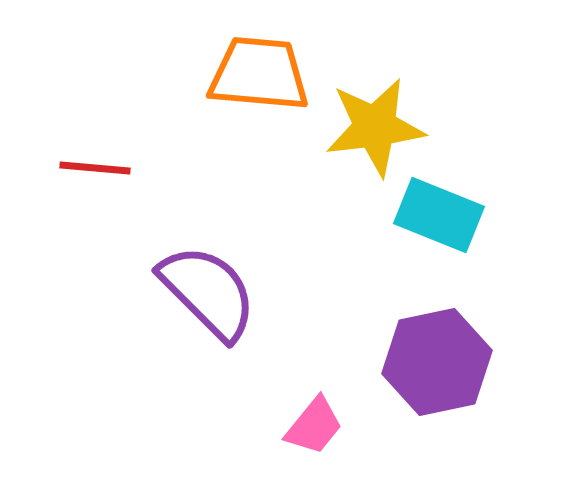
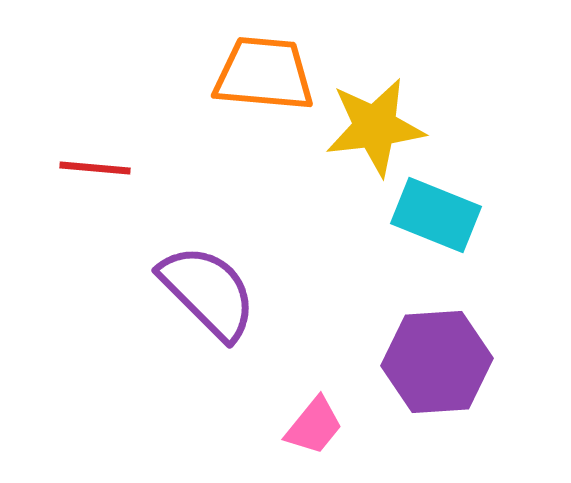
orange trapezoid: moved 5 px right
cyan rectangle: moved 3 px left
purple hexagon: rotated 8 degrees clockwise
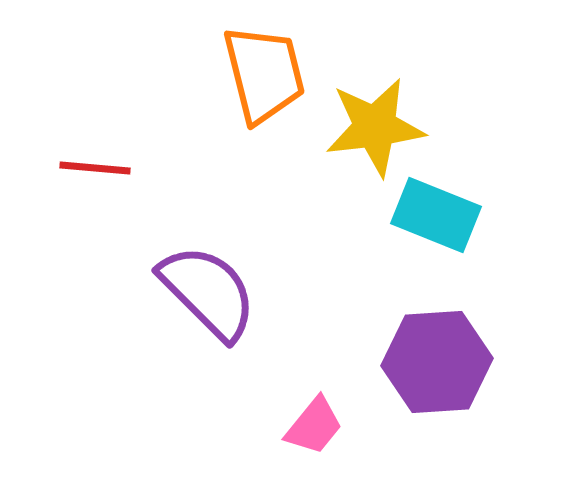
orange trapezoid: rotated 71 degrees clockwise
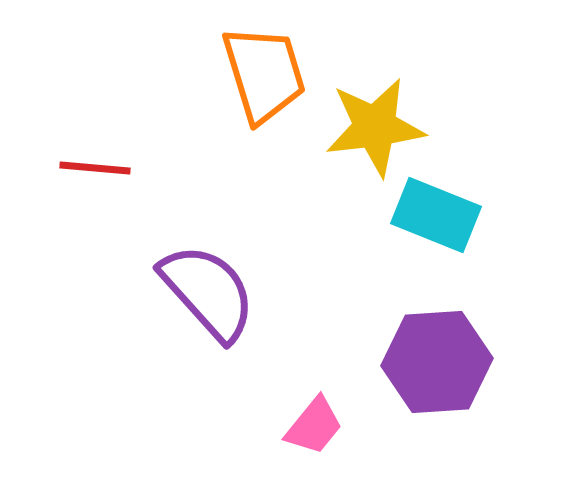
orange trapezoid: rotated 3 degrees counterclockwise
purple semicircle: rotated 3 degrees clockwise
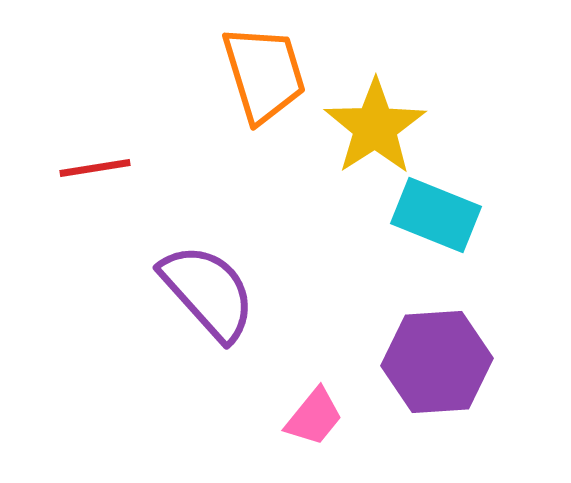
yellow star: rotated 26 degrees counterclockwise
red line: rotated 14 degrees counterclockwise
pink trapezoid: moved 9 px up
